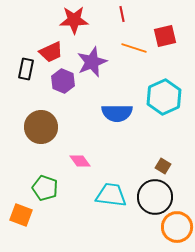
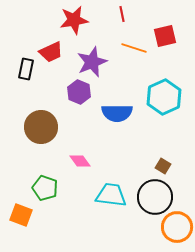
red star: rotated 8 degrees counterclockwise
purple hexagon: moved 16 px right, 11 px down
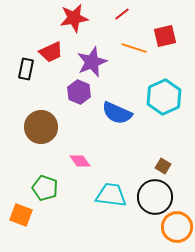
red line: rotated 63 degrees clockwise
red star: moved 2 px up
blue semicircle: rotated 24 degrees clockwise
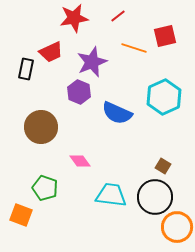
red line: moved 4 px left, 2 px down
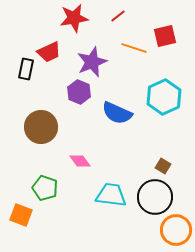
red trapezoid: moved 2 px left
orange circle: moved 1 px left, 3 px down
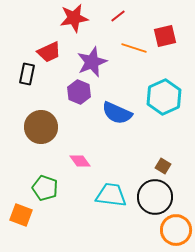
black rectangle: moved 1 px right, 5 px down
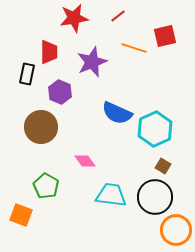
red trapezoid: rotated 65 degrees counterclockwise
purple hexagon: moved 19 px left
cyan hexagon: moved 9 px left, 32 px down
pink diamond: moved 5 px right
green pentagon: moved 1 px right, 2 px up; rotated 10 degrees clockwise
